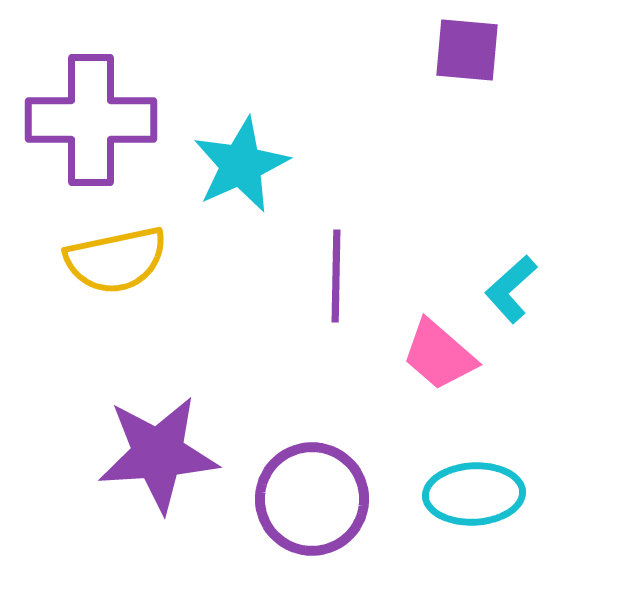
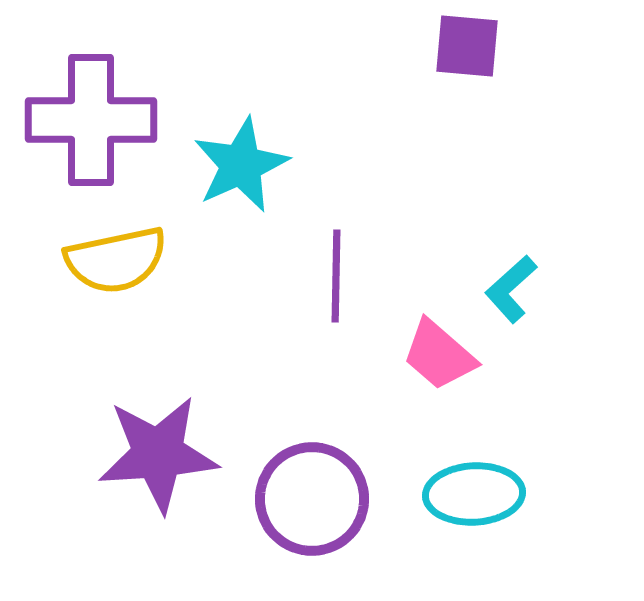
purple square: moved 4 px up
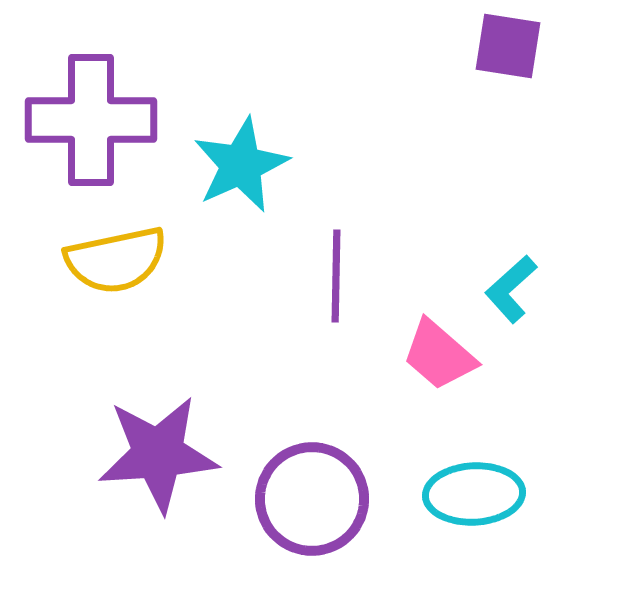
purple square: moved 41 px right; rotated 4 degrees clockwise
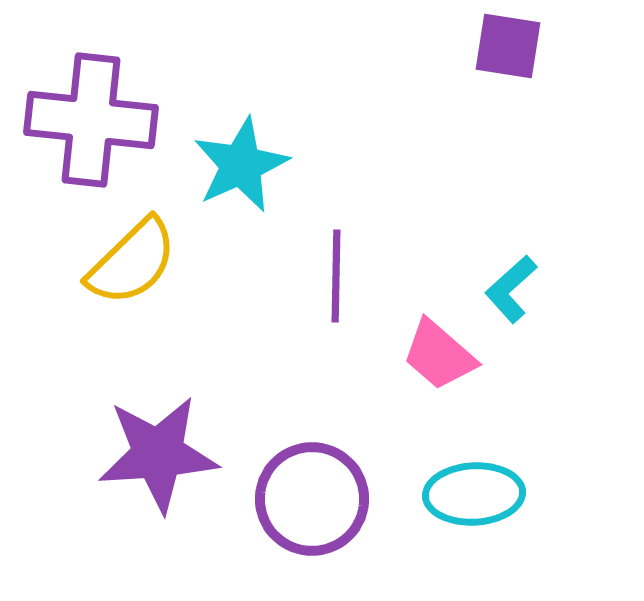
purple cross: rotated 6 degrees clockwise
yellow semicircle: moved 16 px right, 2 px down; rotated 32 degrees counterclockwise
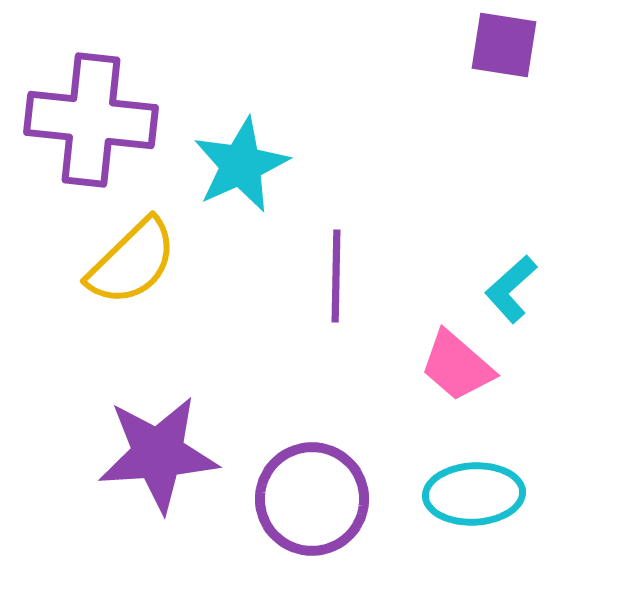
purple square: moved 4 px left, 1 px up
pink trapezoid: moved 18 px right, 11 px down
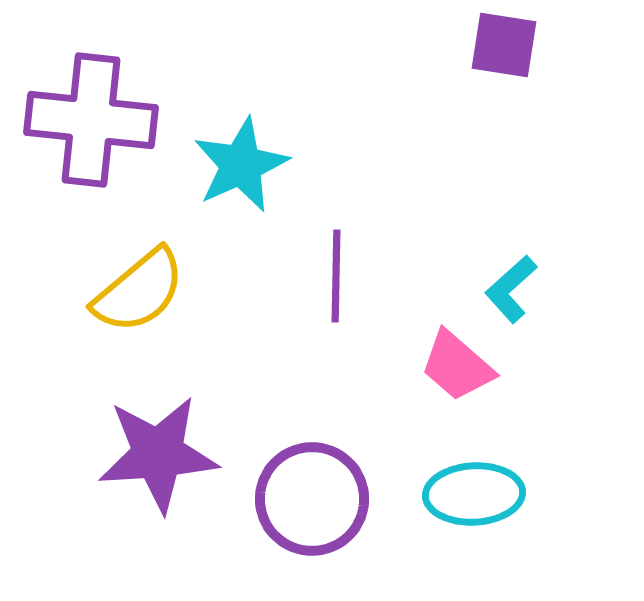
yellow semicircle: moved 7 px right, 29 px down; rotated 4 degrees clockwise
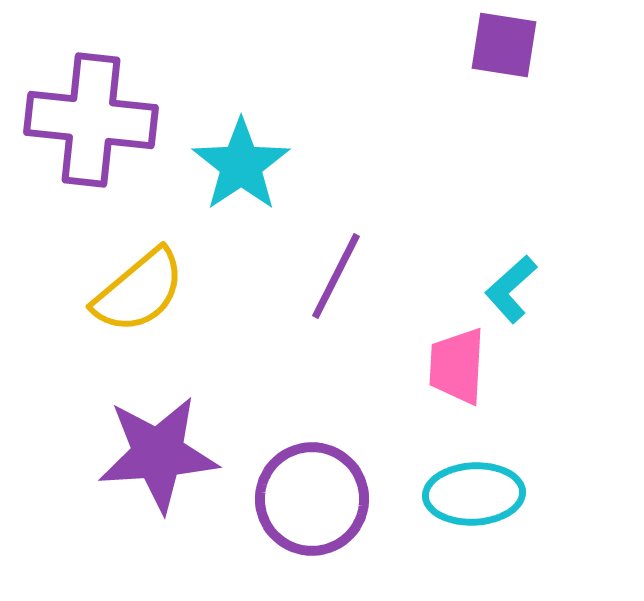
cyan star: rotated 10 degrees counterclockwise
purple line: rotated 26 degrees clockwise
pink trapezoid: rotated 52 degrees clockwise
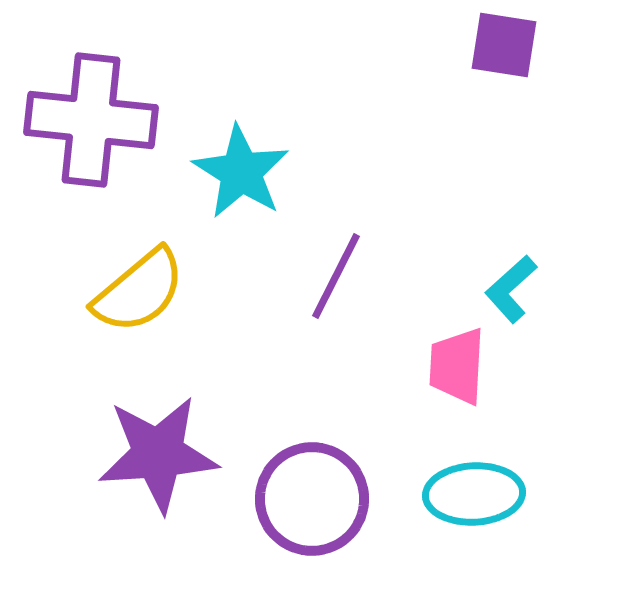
cyan star: moved 7 px down; rotated 6 degrees counterclockwise
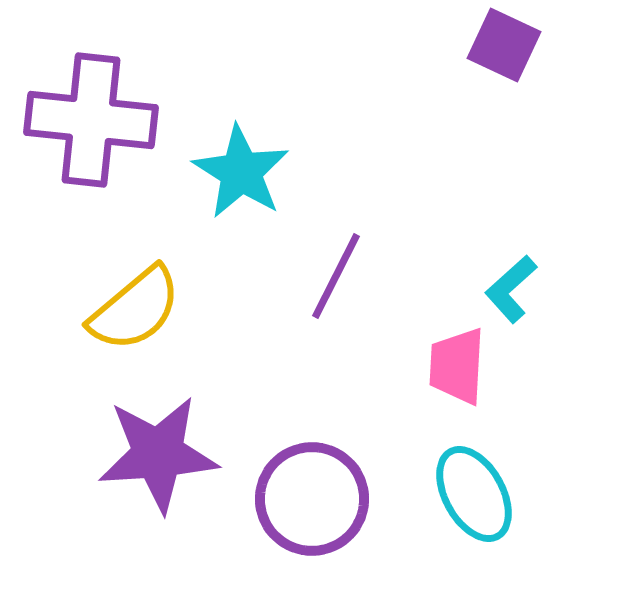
purple square: rotated 16 degrees clockwise
yellow semicircle: moved 4 px left, 18 px down
cyan ellipse: rotated 64 degrees clockwise
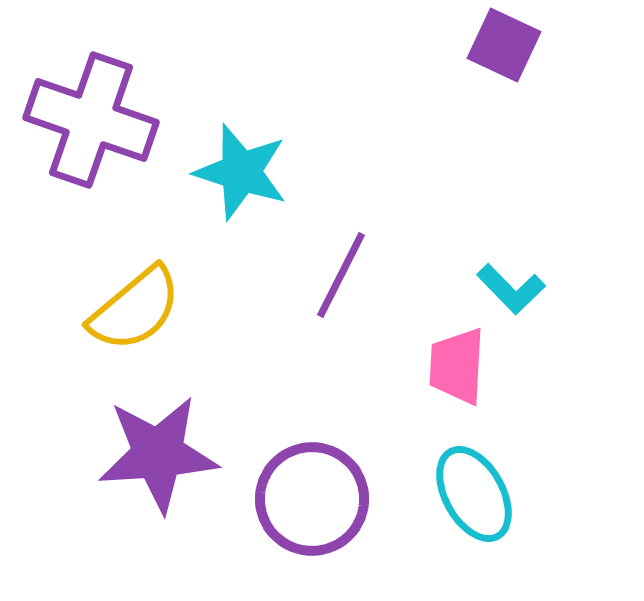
purple cross: rotated 13 degrees clockwise
cyan star: rotated 14 degrees counterclockwise
purple line: moved 5 px right, 1 px up
cyan L-shape: rotated 92 degrees counterclockwise
